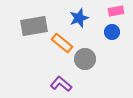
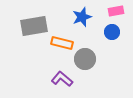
blue star: moved 3 px right, 1 px up
orange rectangle: rotated 25 degrees counterclockwise
purple L-shape: moved 1 px right, 5 px up
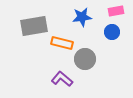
blue star: rotated 12 degrees clockwise
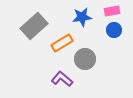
pink rectangle: moved 4 px left
gray rectangle: rotated 32 degrees counterclockwise
blue circle: moved 2 px right, 2 px up
orange rectangle: rotated 45 degrees counterclockwise
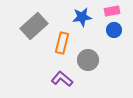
orange rectangle: rotated 45 degrees counterclockwise
gray circle: moved 3 px right, 1 px down
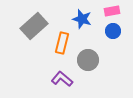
blue star: moved 2 px down; rotated 24 degrees clockwise
blue circle: moved 1 px left, 1 px down
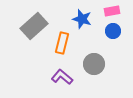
gray circle: moved 6 px right, 4 px down
purple L-shape: moved 2 px up
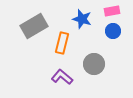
gray rectangle: rotated 12 degrees clockwise
